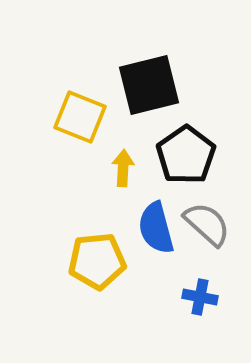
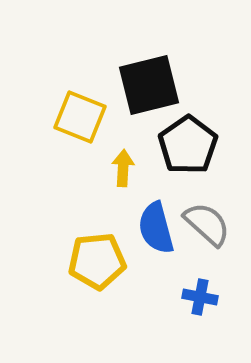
black pentagon: moved 2 px right, 10 px up
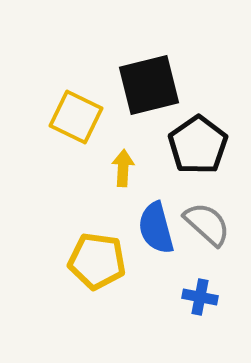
yellow square: moved 4 px left; rotated 4 degrees clockwise
black pentagon: moved 10 px right
yellow pentagon: rotated 14 degrees clockwise
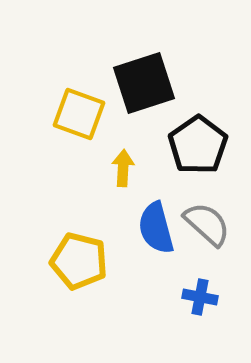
black square: moved 5 px left, 2 px up; rotated 4 degrees counterclockwise
yellow square: moved 3 px right, 3 px up; rotated 6 degrees counterclockwise
yellow pentagon: moved 18 px left; rotated 6 degrees clockwise
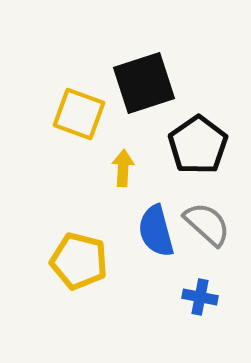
blue semicircle: moved 3 px down
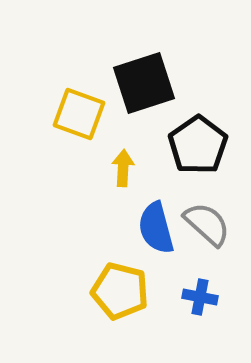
blue semicircle: moved 3 px up
yellow pentagon: moved 41 px right, 30 px down
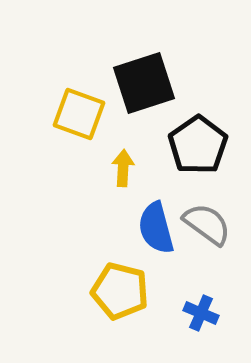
gray semicircle: rotated 6 degrees counterclockwise
blue cross: moved 1 px right, 16 px down; rotated 12 degrees clockwise
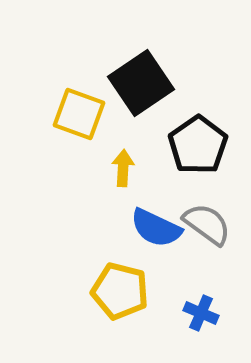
black square: moved 3 px left; rotated 16 degrees counterclockwise
blue semicircle: rotated 50 degrees counterclockwise
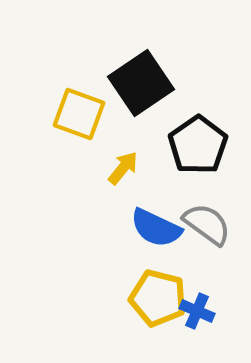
yellow arrow: rotated 36 degrees clockwise
yellow pentagon: moved 38 px right, 7 px down
blue cross: moved 4 px left, 2 px up
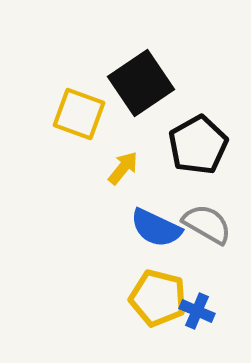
black pentagon: rotated 6 degrees clockwise
gray semicircle: rotated 6 degrees counterclockwise
